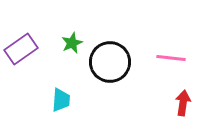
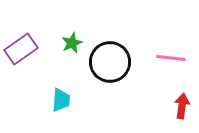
red arrow: moved 1 px left, 3 px down
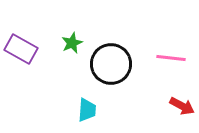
purple rectangle: rotated 64 degrees clockwise
black circle: moved 1 px right, 2 px down
cyan trapezoid: moved 26 px right, 10 px down
red arrow: rotated 110 degrees clockwise
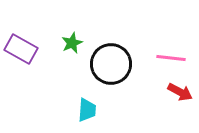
red arrow: moved 2 px left, 14 px up
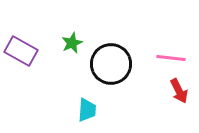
purple rectangle: moved 2 px down
red arrow: moved 1 px left, 1 px up; rotated 35 degrees clockwise
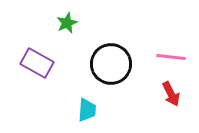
green star: moved 5 px left, 20 px up
purple rectangle: moved 16 px right, 12 px down
pink line: moved 1 px up
red arrow: moved 8 px left, 3 px down
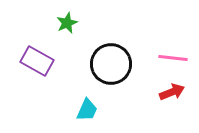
pink line: moved 2 px right, 1 px down
purple rectangle: moved 2 px up
red arrow: moved 1 px right, 2 px up; rotated 85 degrees counterclockwise
cyan trapezoid: rotated 20 degrees clockwise
